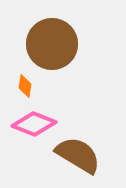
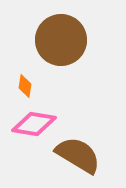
brown circle: moved 9 px right, 4 px up
pink diamond: rotated 12 degrees counterclockwise
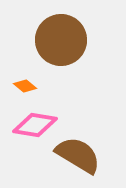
orange diamond: rotated 60 degrees counterclockwise
pink diamond: moved 1 px right, 1 px down
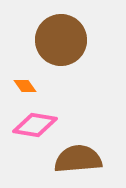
orange diamond: rotated 15 degrees clockwise
brown semicircle: moved 4 px down; rotated 36 degrees counterclockwise
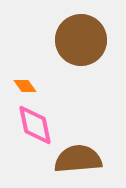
brown circle: moved 20 px right
pink diamond: rotated 69 degrees clockwise
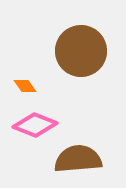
brown circle: moved 11 px down
pink diamond: rotated 57 degrees counterclockwise
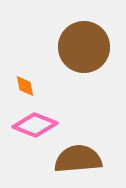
brown circle: moved 3 px right, 4 px up
orange diamond: rotated 25 degrees clockwise
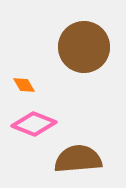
orange diamond: moved 1 px left, 1 px up; rotated 20 degrees counterclockwise
pink diamond: moved 1 px left, 1 px up
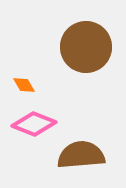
brown circle: moved 2 px right
brown semicircle: moved 3 px right, 4 px up
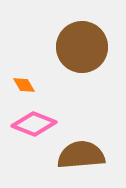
brown circle: moved 4 px left
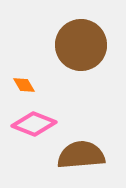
brown circle: moved 1 px left, 2 px up
